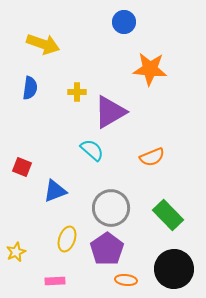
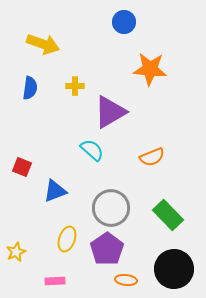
yellow cross: moved 2 px left, 6 px up
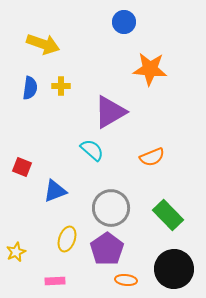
yellow cross: moved 14 px left
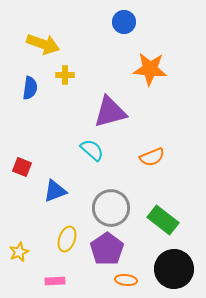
yellow cross: moved 4 px right, 11 px up
purple triangle: rotated 15 degrees clockwise
green rectangle: moved 5 px left, 5 px down; rotated 8 degrees counterclockwise
yellow star: moved 3 px right
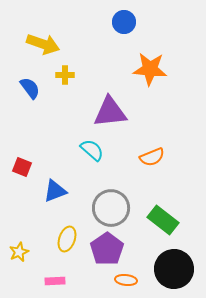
blue semicircle: rotated 45 degrees counterclockwise
purple triangle: rotated 9 degrees clockwise
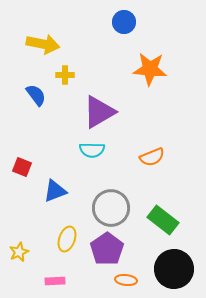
yellow arrow: rotated 8 degrees counterclockwise
blue semicircle: moved 6 px right, 7 px down
purple triangle: moved 11 px left; rotated 24 degrees counterclockwise
cyan semicircle: rotated 140 degrees clockwise
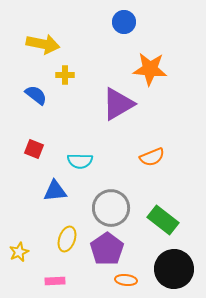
blue semicircle: rotated 15 degrees counterclockwise
purple triangle: moved 19 px right, 8 px up
cyan semicircle: moved 12 px left, 11 px down
red square: moved 12 px right, 18 px up
blue triangle: rotated 15 degrees clockwise
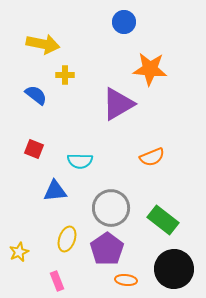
pink rectangle: moved 2 px right; rotated 72 degrees clockwise
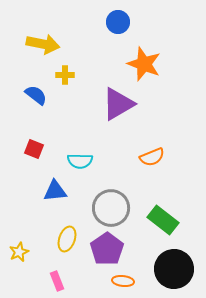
blue circle: moved 6 px left
orange star: moved 6 px left, 5 px up; rotated 16 degrees clockwise
orange ellipse: moved 3 px left, 1 px down
